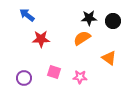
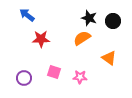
black star: rotated 21 degrees clockwise
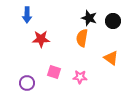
blue arrow: rotated 126 degrees counterclockwise
orange semicircle: rotated 48 degrees counterclockwise
orange triangle: moved 2 px right
purple circle: moved 3 px right, 5 px down
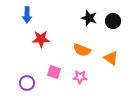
orange semicircle: moved 12 px down; rotated 78 degrees counterclockwise
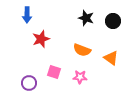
black star: moved 3 px left
red star: rotated 18 degrees counterclockwise
purple circle: moved 2 px right
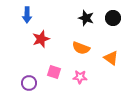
black circle: moved 3 px up
orange semicircle: moved 1 px left, 2 px up
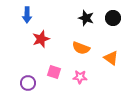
purple circle: moved 1 px left
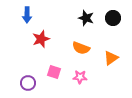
orange triangle: rotated 49 degrees clockwise
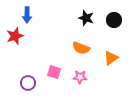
black circle: moved 1 px right, 2 px down
red star: moved 26 px left, 3 px up
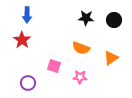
black star: rotated 14 degrees counterclockwise
red star: moved 7 px right, 4 px down; rotated 18 degrees counterclockwise
pink square: moved 6 px up
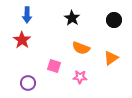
black star: moved 14 px left; rotated 28 degrees clockwise
